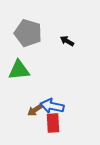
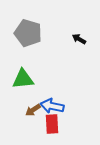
black arrow: moved 12 px right, 2 px up
green triangle: moved 4 px right, 9 px down
brown arrow: moved 2 px left
red rectangle: moved 1 px left, 1 px down
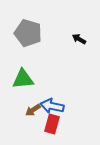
red rectangle: rotated 18 degrees clockwise
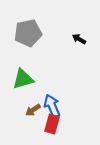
gray pentagon: rotated 28 degrees counterclockwise
green triangle: rotated 10 degrees counterclockwise
blue arrow: rotated 55 degrees clockwise
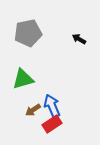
red rectangle: rotated 42 degrees clockwise
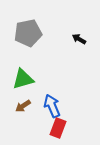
brown arrow: moved 10 px left, 4 px up
red rectangle: moved 6 px right, 4 px down; rotated 36 degrees counterclockwise
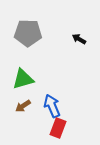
gray pentagon: rotated 12 degrees clockwise
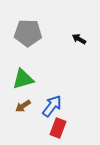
blue arrow: rotated 60 degrees clockwise
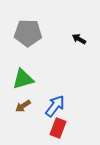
blue arrow: moved 3 px right
